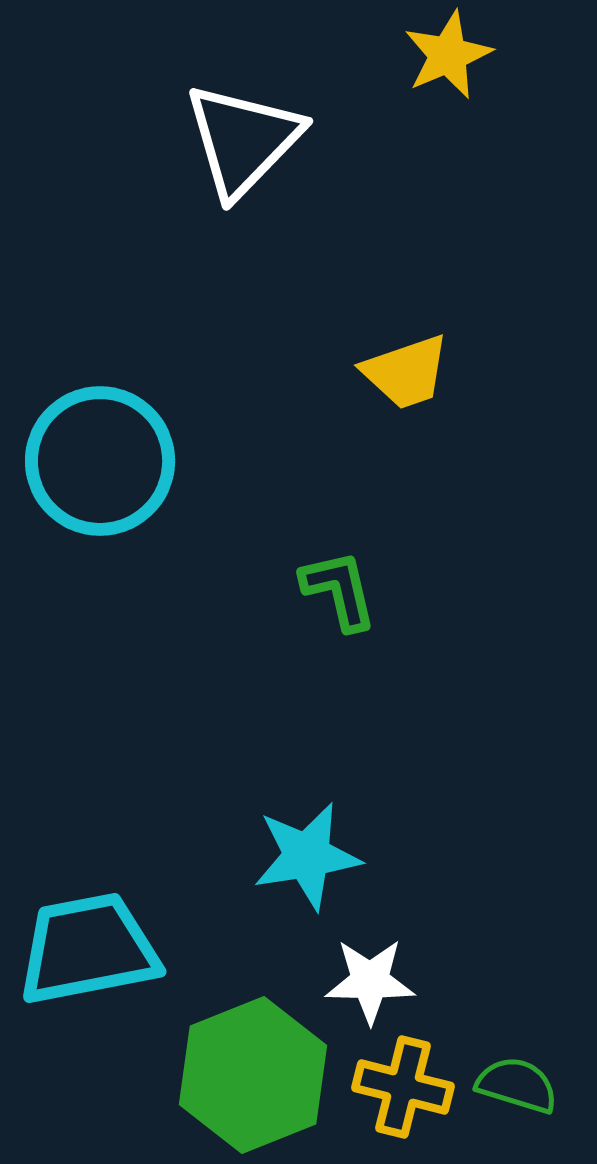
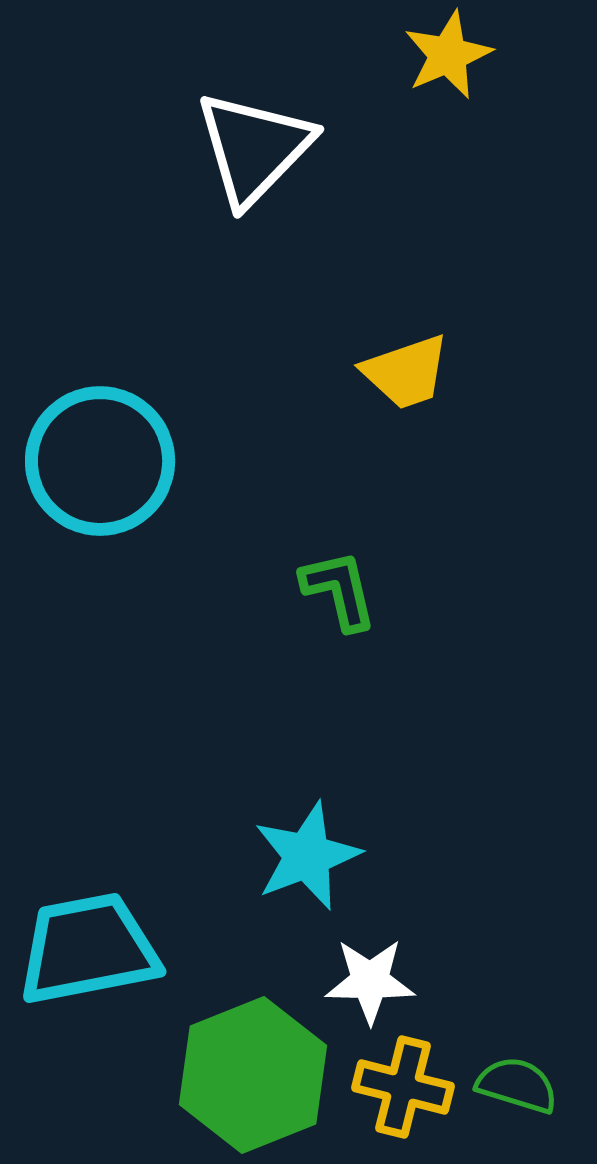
white triangle: moved 11 px right, 8 px down
cyan star: rotated 12 degrees counterclockwise
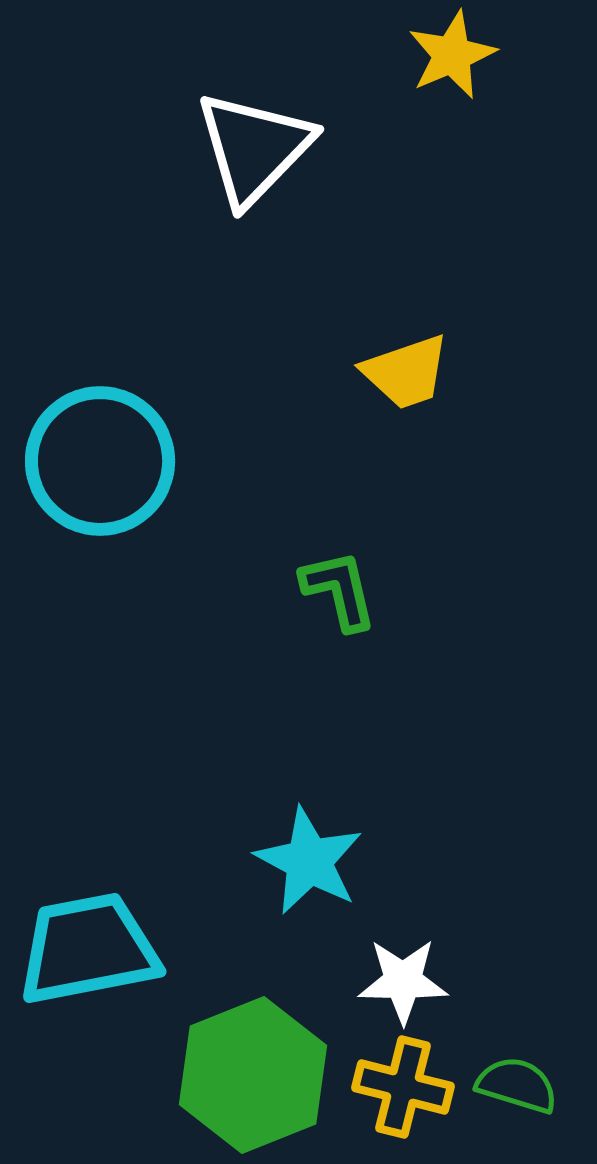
yellow star: moved 4 px right
cyan star: moved 2 px right, 5 px down; rotated 23 degrees counterclockwise
white star: moved 33 px right
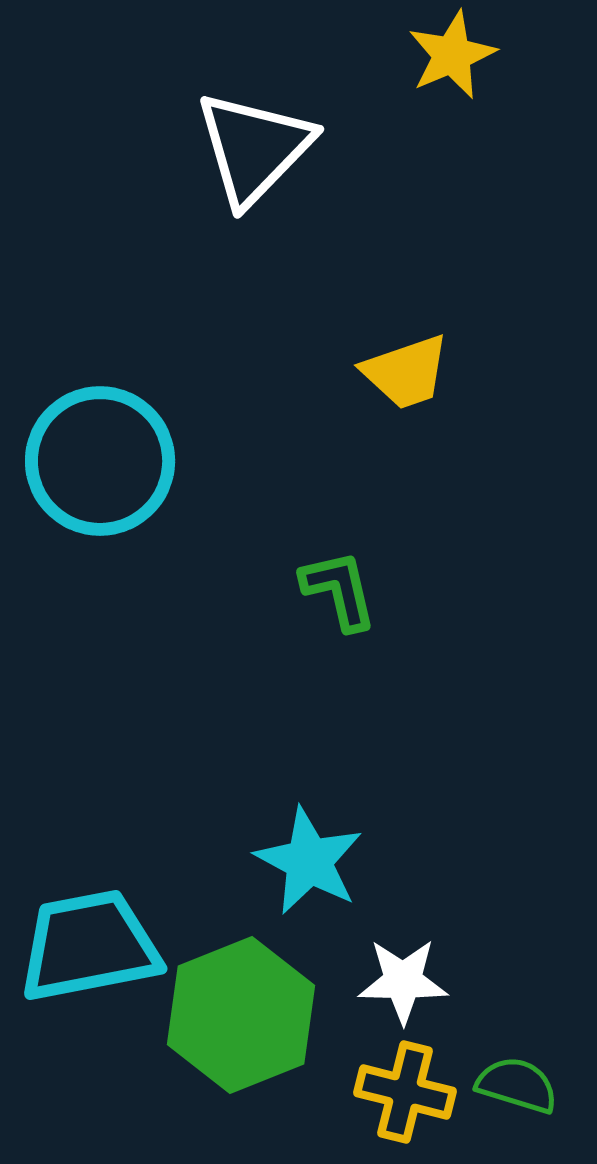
cyan trapezoid: moved 1 px right, 3 px up
green hexagon: moved 12 px left, 60 px up
yellow cross: moved 2 px right, 5 px down
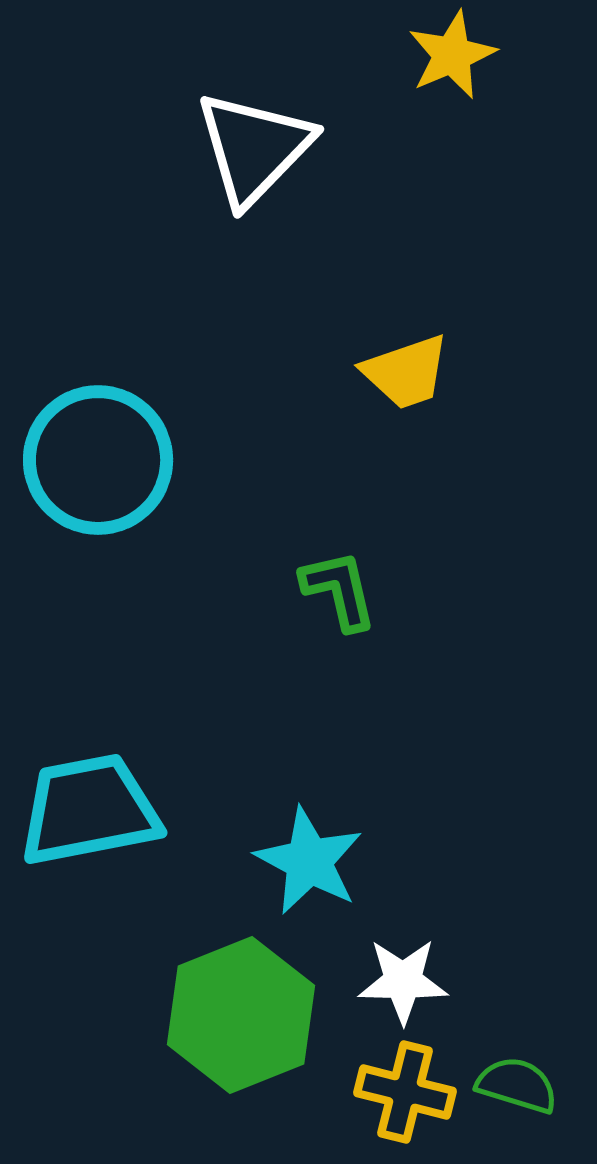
cyan circle: moved 2 px left, 1 px up
cyan trapezoid: moved 136 px up
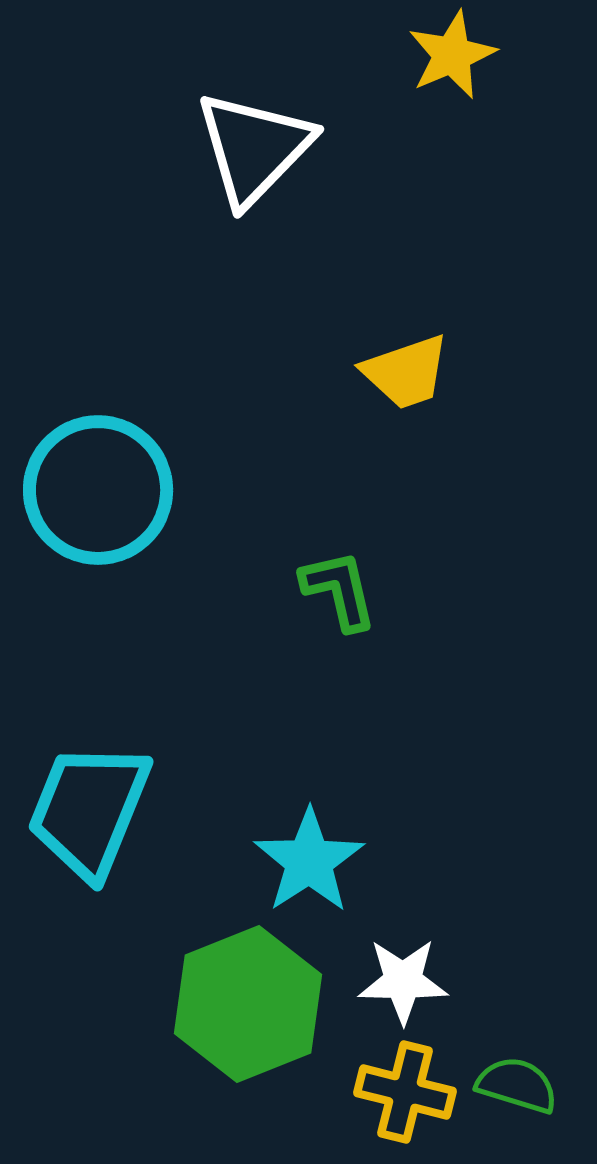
cyan circle: moved 30 px down
cyan trapezoid: rotated 57 degrees counterclockwise
cyan star: rotated 11 degrees clockwise
green hexagon: moved 7 px right, 11 px up
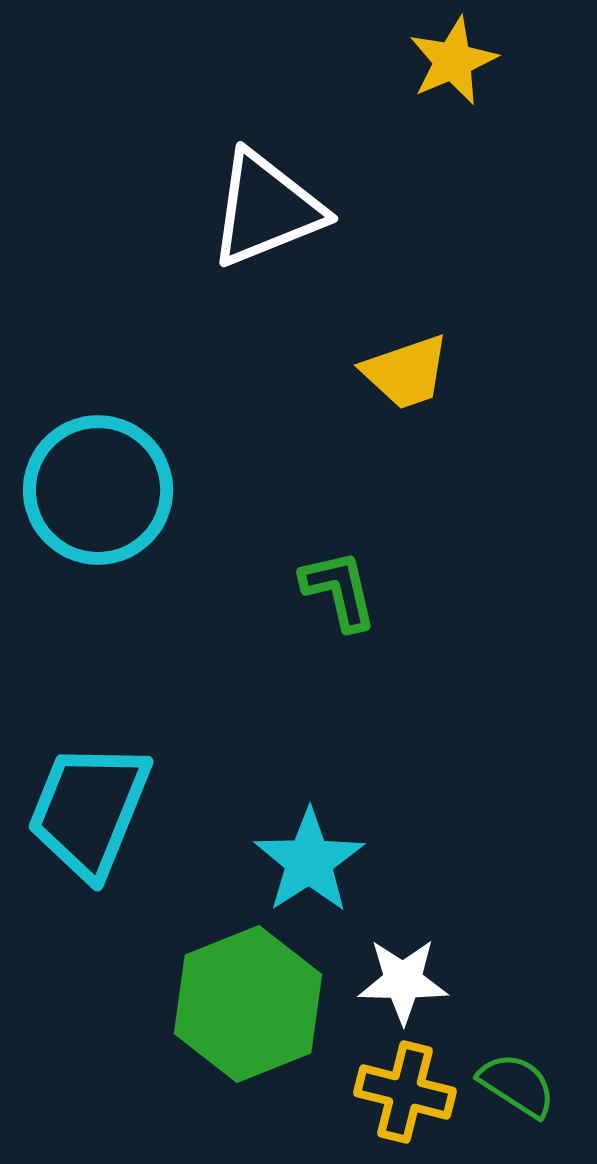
yellow star: moved 1 px right, 6 px down
white triangle: moved 12 px right, 61 px down; rotated 24 degrees clockwise
green semicircle: rotated 16 degrees clockwise
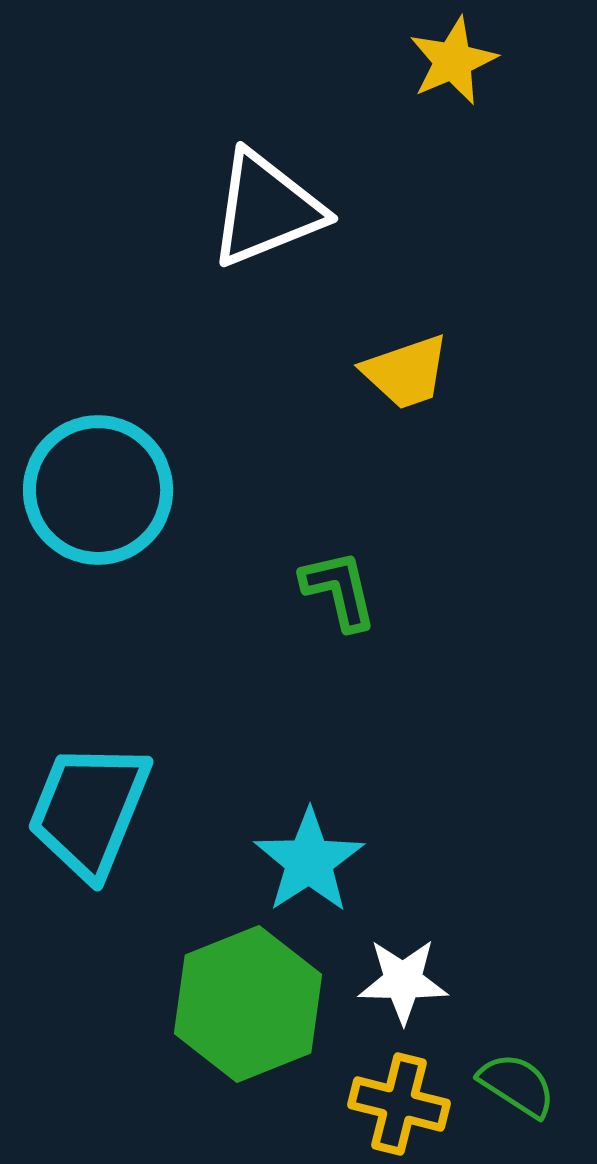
yellow cross: moved 6 px left, 12 px down
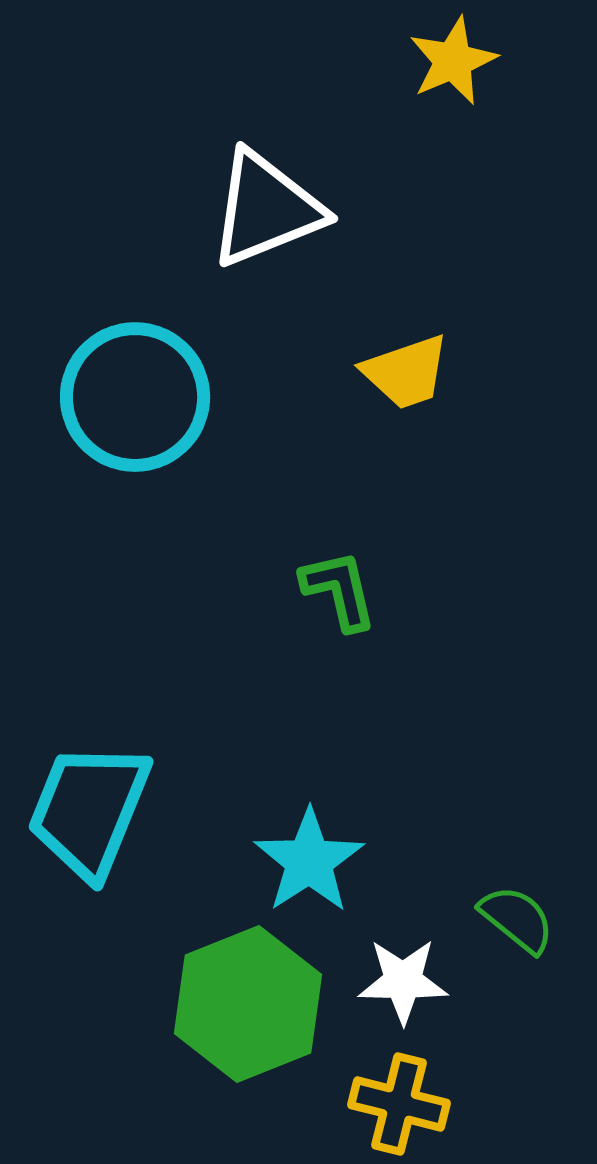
cyan circle: moved 37 px right, 93 px up
green semicircle: moved 166 px up; rotated 6 degrees clockwise
